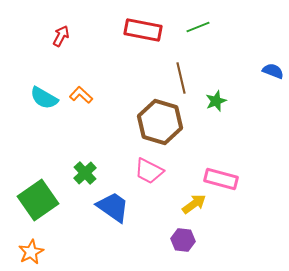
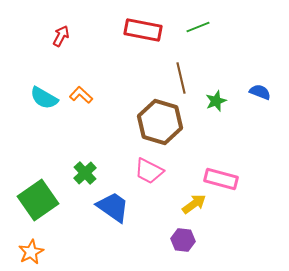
blue semicircle: moved 13 px left, 21 px down
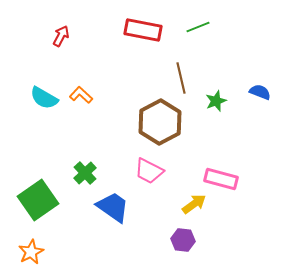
brown hexagon: rotated 15 degrees clockwise
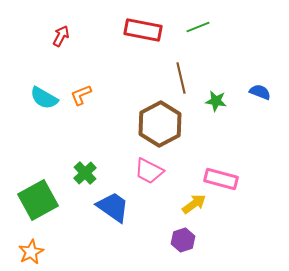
orange L-shape: rotated 65 degrees counterclockwise
green star: rotated 30 degrees clockwise
brown hexagon: moved 2 px down
green square: rotated 6 degrees clockwise
purple hexagon: rotated 25 degrees counterclockwise
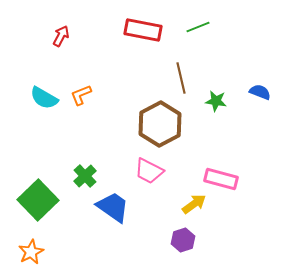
green cross: moved 3 px down
green square: rotated 15 degrees counterclockwise
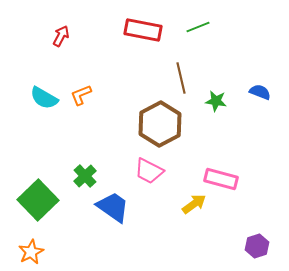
purple hexagon: moved 74 px right, 6 px down
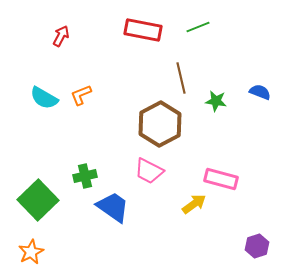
green cross: rotated 30 degrees clockwise
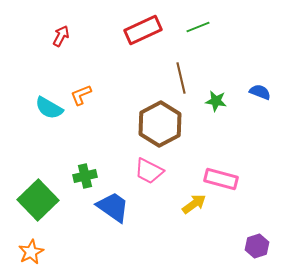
red rectangle: rotated 36 degrees counterclockwise
cyan semicircle: moved 5 px right, 10 px down
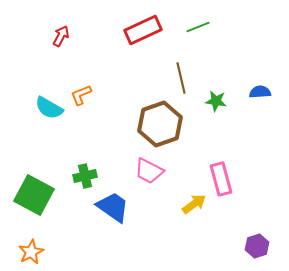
blue semicircle: rotated 25 degrees counterclockwise
brown hexagon: rotated 9 degrees clockwise
pink rectangle: rotated 60 degrees clockwise
green square: moved 4 px left, 5 px up; rotated 18 degrees counterclockwise
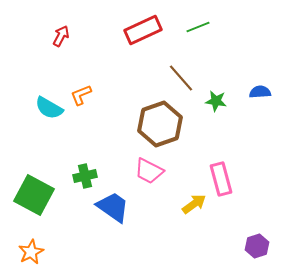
brown line: rotated 28 degrees counterclockwise
